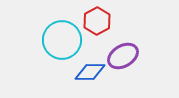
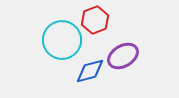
red hexagon: moved 2 px left, 1 px up; rotated 8 degrees clockwise
blue diamond: moved 1 px up; rotated 16 degrees counterclockwise
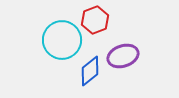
purple ellipse: rotated 12 degrees clockwise
blue diamond: rotated 24 degrees counterclockwise
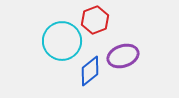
cyan circle: moved 1 px down
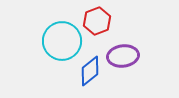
red hexagon: moved 2 px right, 1 px down
purple ellipse: rotated 12 degrees clockwise
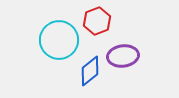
cyan circle: moved 3 px left, 1 px up
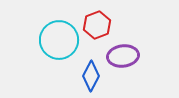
red hexagon: moved 4 px down
blue diamond: moved 1 px right, 5 px down; rotated 24 degrees counterclockwise
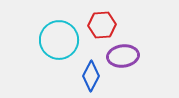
red hexagon: moved 5 px right; rotated 16 degrees clockwise
